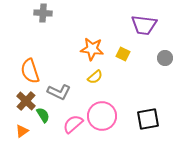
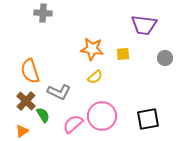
yellow square: rotated 32 degrees counterclockwise
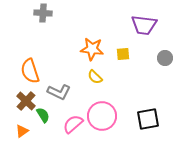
yellow semicircle: rotated 84 degrees clockwise
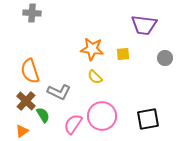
gray cross: moved 11 px left
pink semicircle: rotated 15 degrees counterclockwise
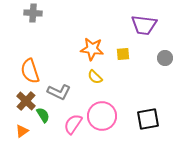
gray cross: moved 1 px right
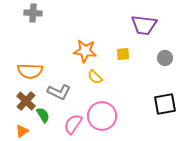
orange star: moved 7 px left, 2 px down
orange semicircle: rotated 70 degrees counterclockwise
black square: moved 17 px right, 15 px up
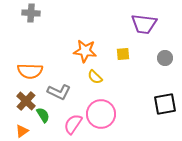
gray cross: moved 2 px left
purple trapezoid: moved 1 px up
pink circle: moved 1 px left, 2 px up
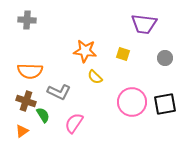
gray cross: moved 4 px left, 7 px down
yellow square: rotated 24 degrees clockwise
brown cross: rotated 24 degrees counterclockwise
pink circle: moved 31 px right, 12 px up
pink semicircle: moved 1 px right, 1 px up
